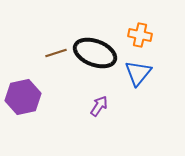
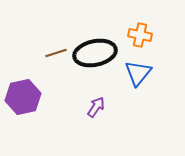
black ellipse: rotated 33 degrees counterclockwise
purple arrow: moved 3 px left, 1 px down
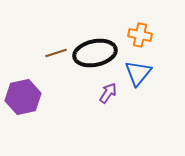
purple arrow: moved 12 px right, 14 px up
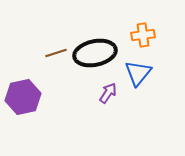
orange cross: moved 3 px right; rotated 20 degrees counterclockwise
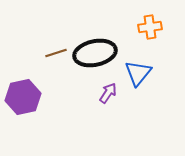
orange cross: moved 7 px right, 8 px up
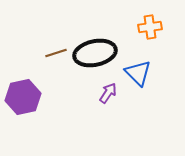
blue triangle: rotated 24 degrees counterclockwise
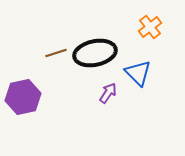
orange cross: rotated 30 degrees counterclockwise
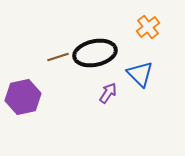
orange cross: moved 2 px left
brown line: moved 2 px right, 4 px down
blue triangle: moved 2 px right, 1 px down
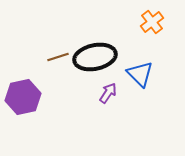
orange cross: moved 4 px right, 5 px up
black ellipse: moved 4 px down
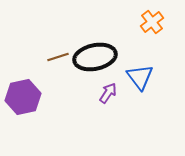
blue triangle: moved 3 px down; rotated 8 degrees clockwise
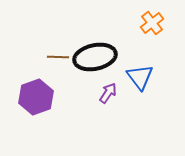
orange cross: moved 1 px down
brown line: rotated 20 degrees clockwise
purple hexagon: moved 13 px right; rotated 8 degrees counterclockwise
